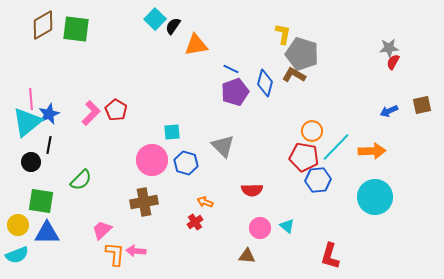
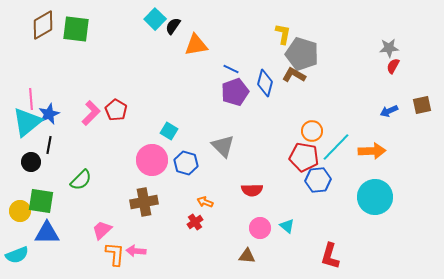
red semicircle at (393, 62): moved 4 px down
cyan square at (172, 132): moved 3 px left, 1 px up; rotated 36 degrees clockwise
yellow circle at (18, 225): moved 2 px right, 14 px up
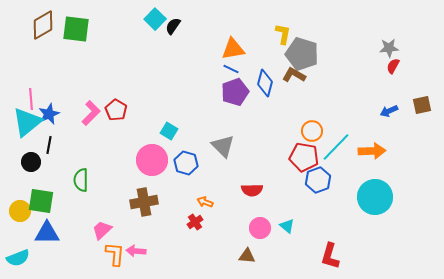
orange triangle at (196, 45): moved 37 px right, 4 px down
green semicircle at (81, 180): rotated 135 degrees clockwise
blue hexagon at (318, 180): rotated 15 degrees counterclockwise
cyan semicircle at (17, 255): moved 1 px right, 3 px down
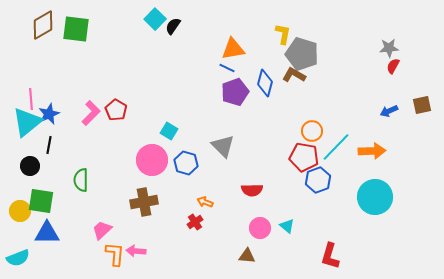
blue line at (231, 69): moved 4 px left, 1 px up
black circle at (31, 162): moved 1 px left, 4 px down
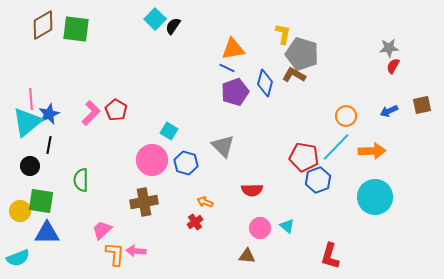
orange circle at (312, 131): moved 34 px right, 15 px up
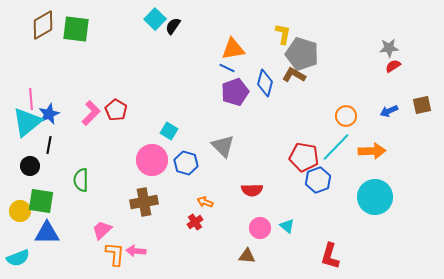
red semicircle at (393, 66): rotated 28 degrees clockwise
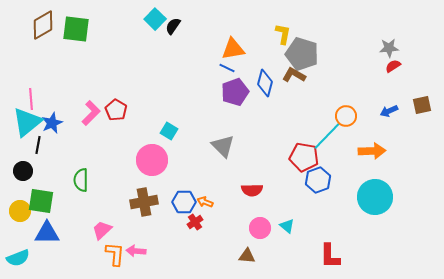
blue star at (49, 114): moved 3 px right, 9 px down
black line at (49, 145): moved 11 px left
cyan line at (336, 147): moved 9 px left, 11 px up
blue hexagon at (186, 163): moved 2 px left, 39 px down; rotated 15 degrees counterclockwise
black circle at (30, 166): moved 7 px left, 5 px down
red L-shape at (330, 256): rotated 16 degrees counterclockwise
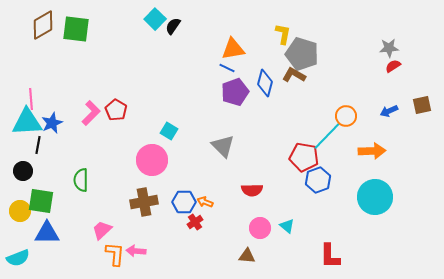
cyan triangle at (27, 122): rotated 36 degrees clockwise
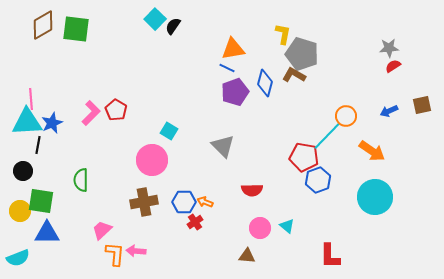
orange arrow at (372, 151): rotated 36 degrees clockwise
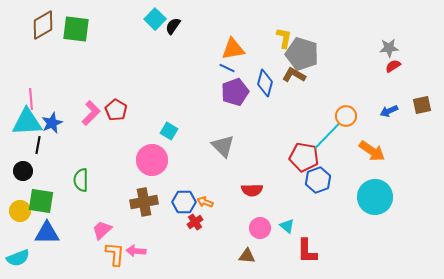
yellow L-shape at (283, 34): moved 1 px right, 4 px down
red L-shape at (330, 256): moved 23 px left, 5 px up
